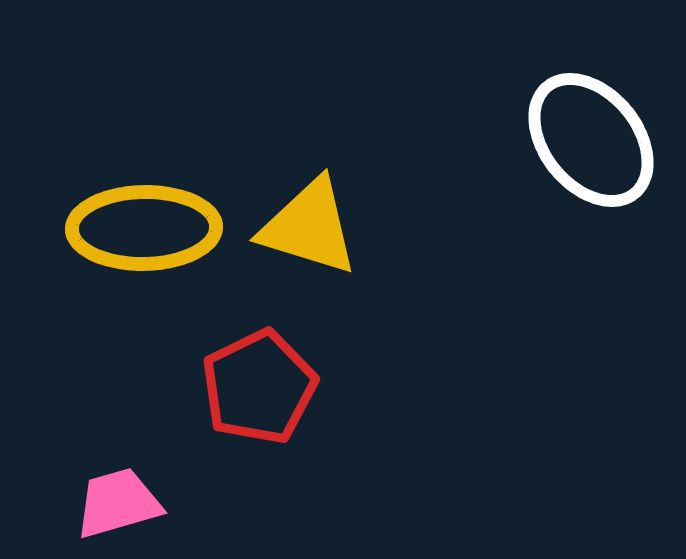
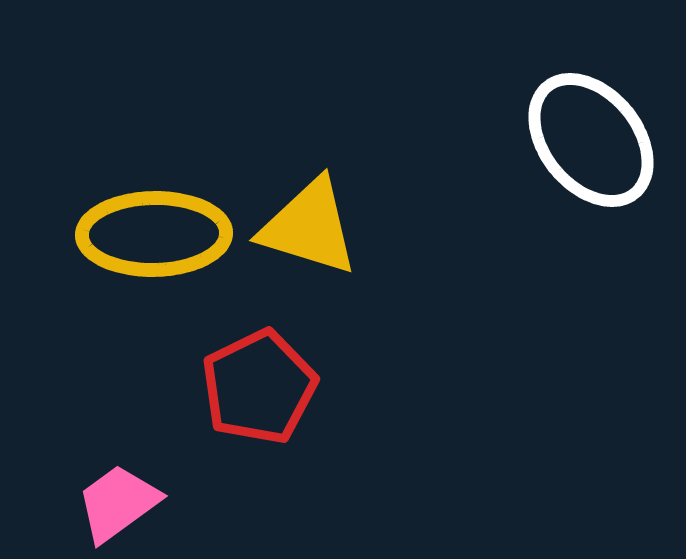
yellow ellipse: moved 10 px right, 6 px down
pink trapezoid: rotated 20 degrees counterclockwise
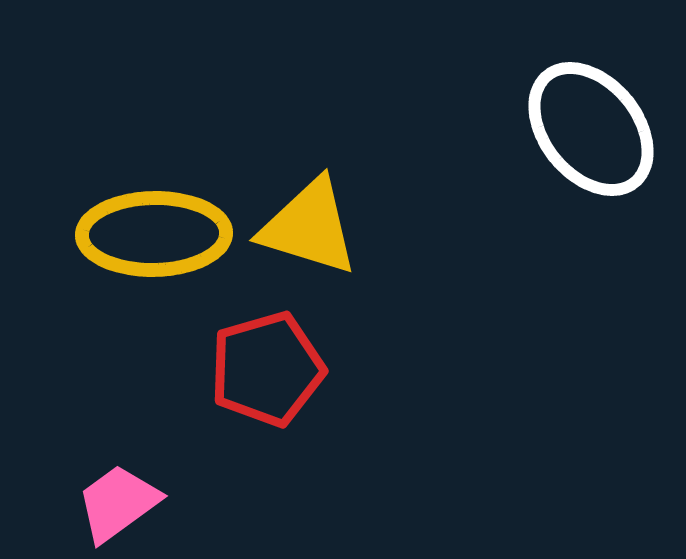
white ellipse: moved 11 px up
red pentagon: moved 8 px right, 18 px up; rotated 10 degrees clockwise
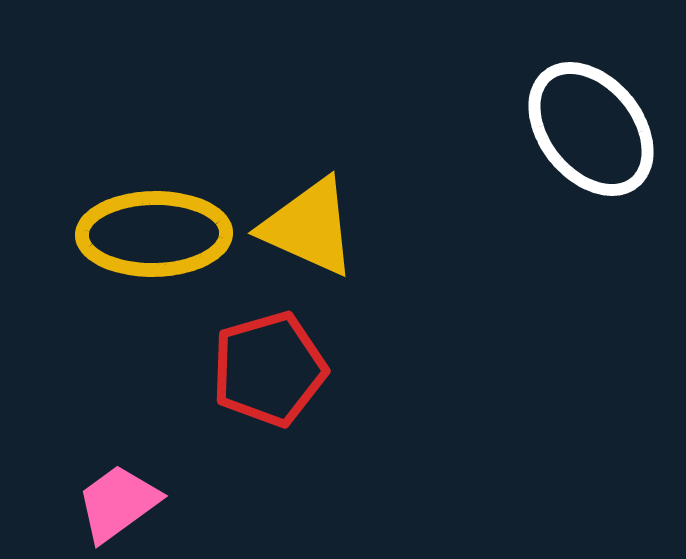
yellow triangle: rotated 7 degrees clockwise
red pentagon: moved 2 px right
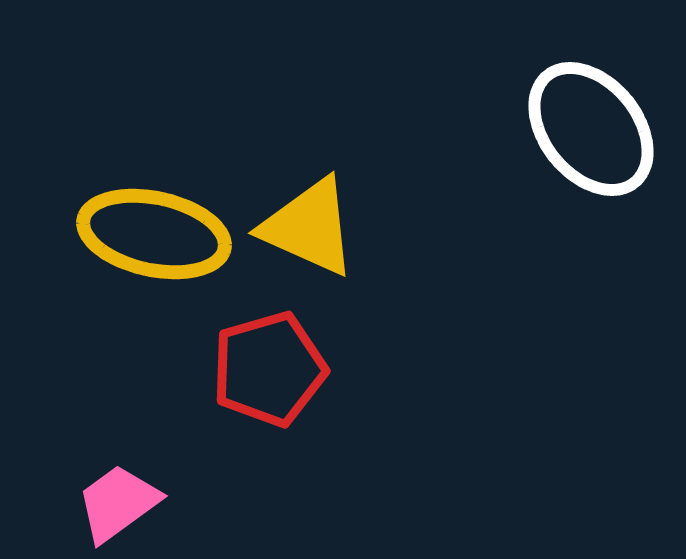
yellow ellipse: rotated 13 degrees clockwise
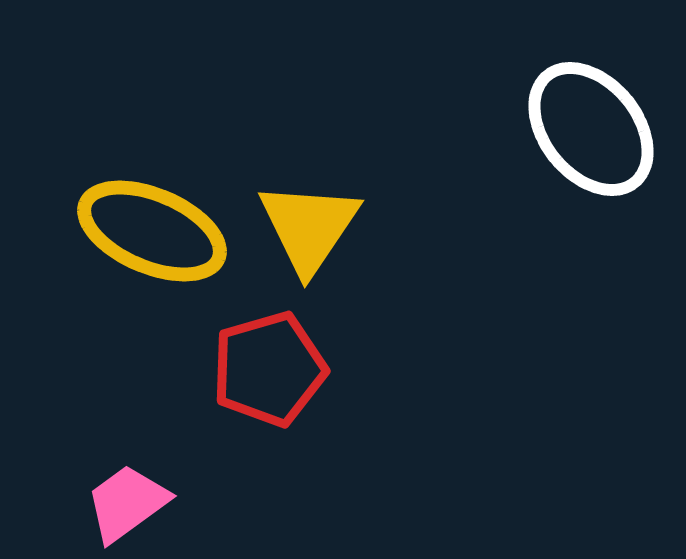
yellow triangle: rotated 40 degrees clockwise
yellow ellipse: moved 2 px left, 3 px up; rotated 11 degrees clockwise
pink trapezoid: moved 9 px right
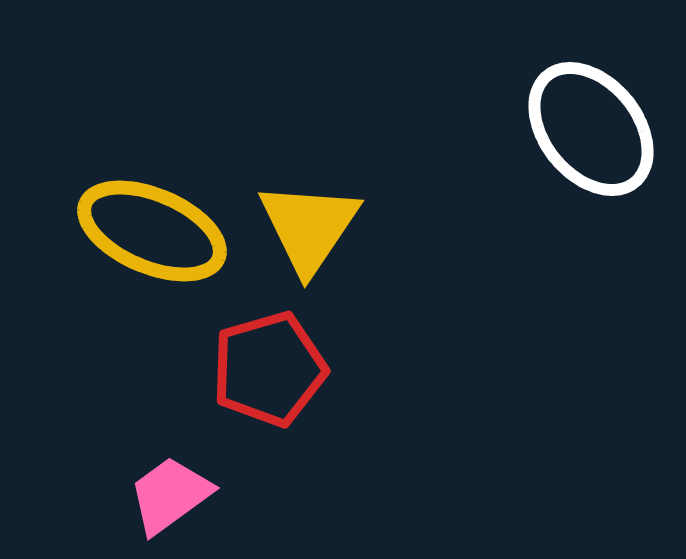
pink trapezoid: moved 43 px right, 8 px up
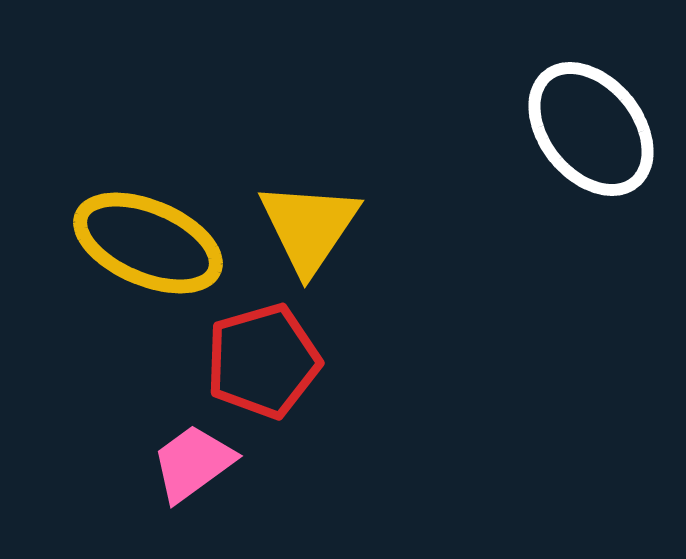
yellow ellipse: moved 4 px left, 12 px down
red pentagon: moved 6 px left, 8 px up
pink trapezoid: moved 23 px right, 32 px up
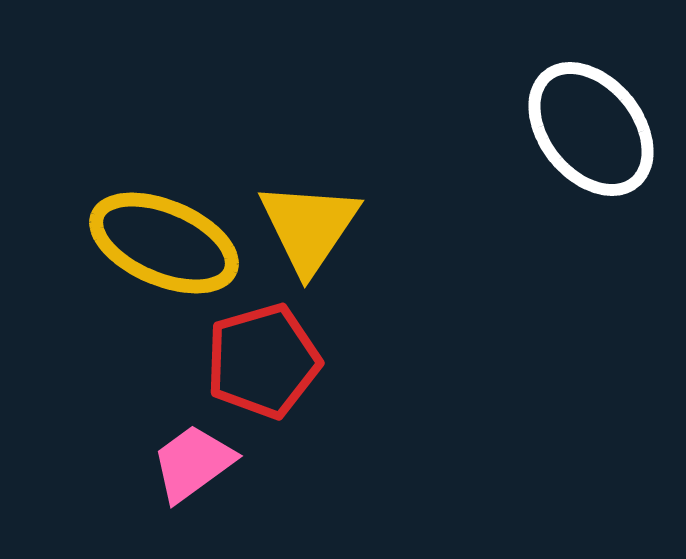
yellow ellipse: moved 16 px right
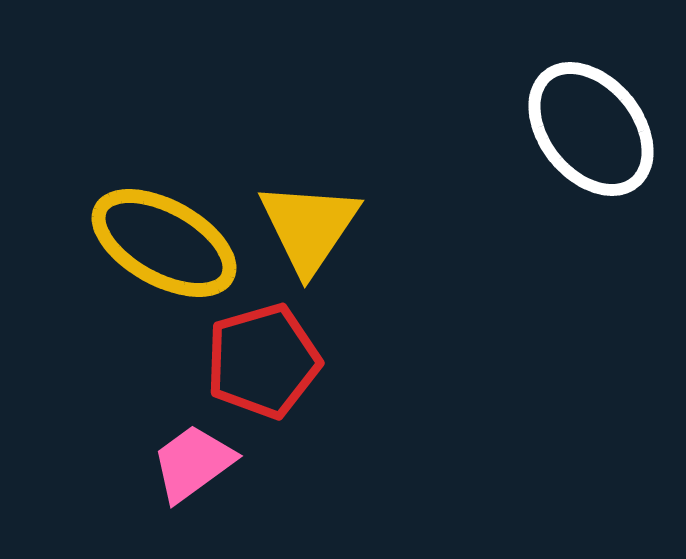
yellow ellipse: rotated 6 degrees clockwise
